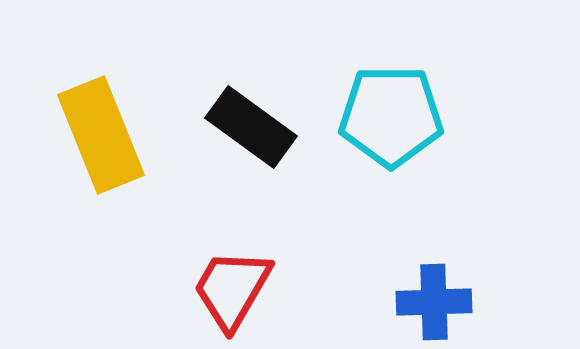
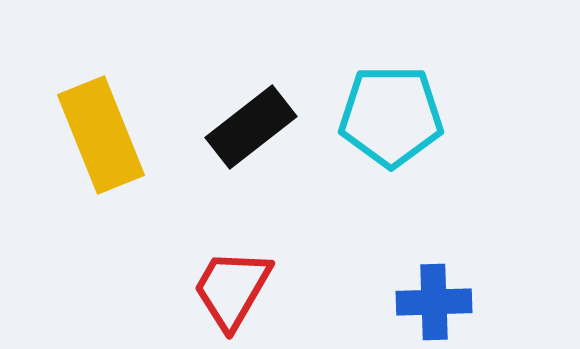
black rectangle: rotated 74 degrees counterclockwise
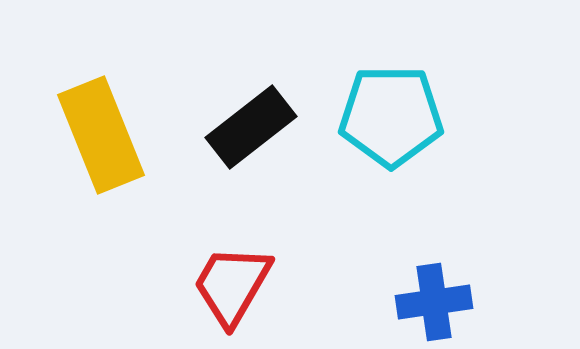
red trapezoid: moved 4 px up
blue cross: rotated 6 degrees counterclockwise
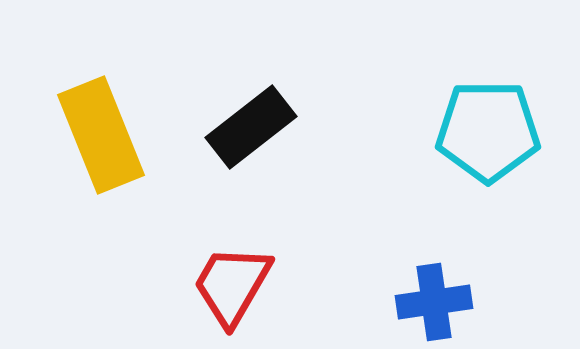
cyan pentagon: moved 97 px right, 15 px down
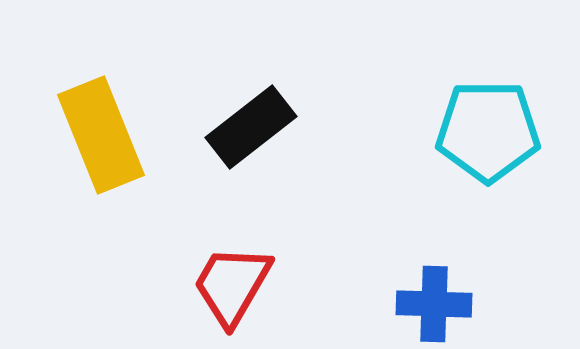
blue cross: moved 2 px down; rotated 10 degrees clockwise
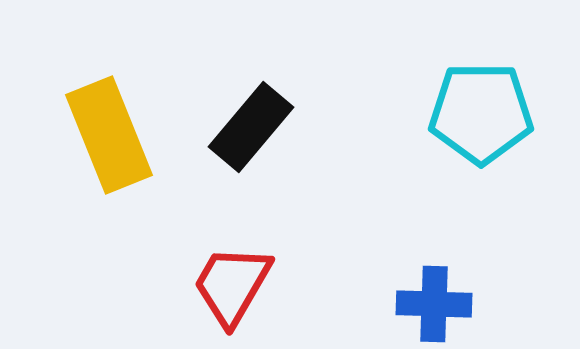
black rectangle: rotated 12 degrees counterclockwise
cyan pentagon: moved 7 px left, 18 px up
yellow rectangle: moved 8 px right
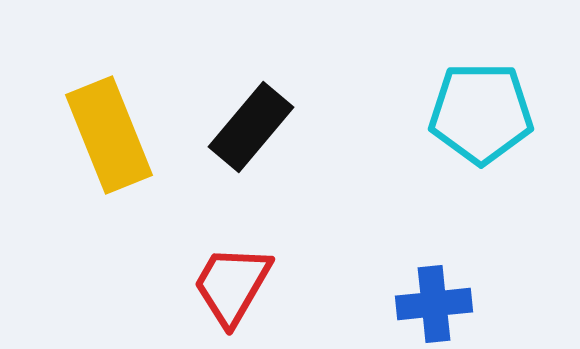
blue cross: rotated 8 degrees counterclockwise
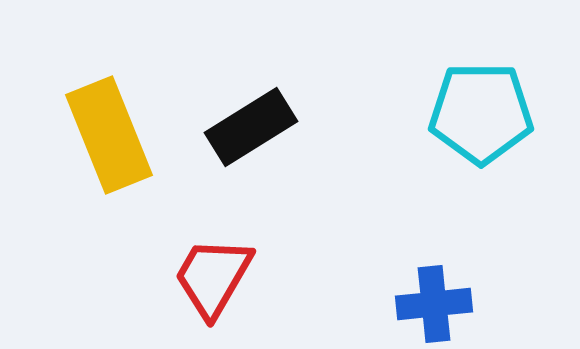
black rectangle: rotated 18 degrees clockwise
red trapezoid: moved 19 px left, 8 px up
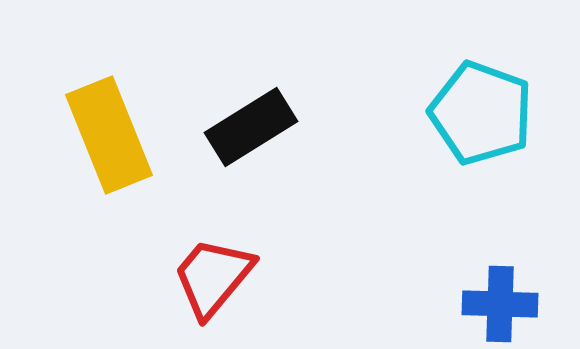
cyan pentagon: rotated 20 degrees clockwise
red trapezoid: rotated 10 degrees clockwise
blue cross: moved 66 px right; rotated 8 degrees clockwise
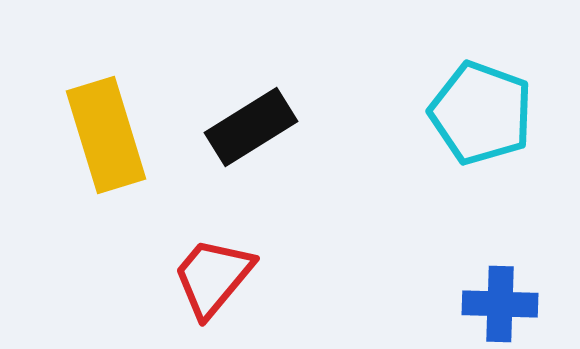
yellow rectangle: moved 3 px left; rotated 5 degrees clockwise
